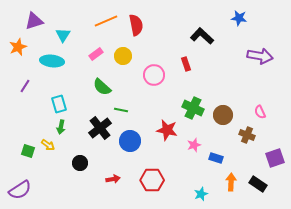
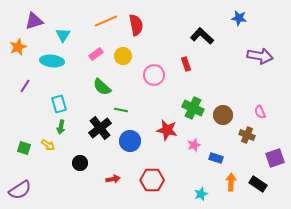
green square: moved 4 px left, 3 px up
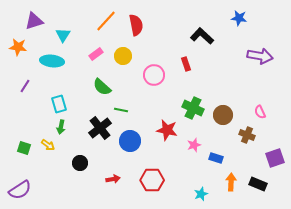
orange line: rotated 25 degrees counterclockwise
orange star: rotated 30 degrees clockwise
black rectangle: rotated 12 degrees counterclockwise
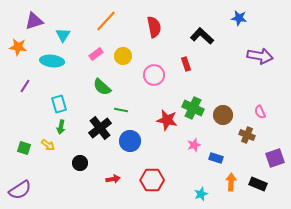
red semicircle: moved 18 px right, 2 px down
red star: moved 10 px up
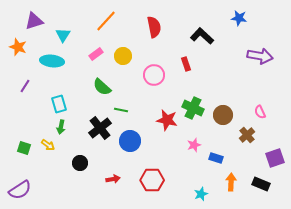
orange star: rotated 12 degrees clockwise
brown cross: rotated 28 degrees clockwise
black rectangle: moved 3 px right
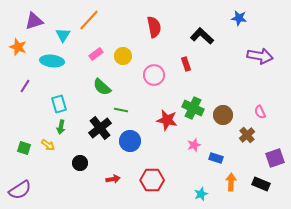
orange line: moved 17 px left, 1 px up
